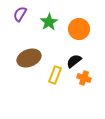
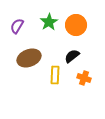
purple semicircle: moved 3 px left, 12 px down
orange circle: moved 3 px left, 4 px up
black semicircle: moved 2 px left, 5 px up
yellow rectangle: rotated 18 degrees counterclockwise
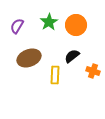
orange cross: moved 9 px right, 7 px up
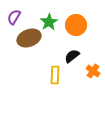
purple semicircle: moved 3 px left, 9 px up
brown ellipse: moved 20 px up
orange cross: rotated 16 degrees clockwise
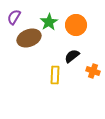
orange cross: rotated 16 degrees counterclockwise
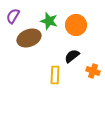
purple semicircle: moved 1 px left, 1 px up
green star: moved 1 px up; rotated 24 degrees counterclockwise
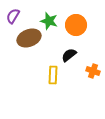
black semicircle: moved 3 px left, 1 px up
yellow rectangle: moved 2 px left
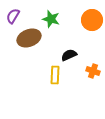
green star: moved 2 px right, 2 px up
orange circle: moved 16 px right, 5 px up
black semicircle: rotated 14 degrees clockwise
yellow rectangle: moved 2 px right
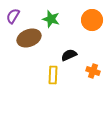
yellow rectangle: moved 2 px left
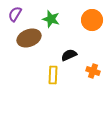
purple semicircle: moved 2 px right, 2 px up
